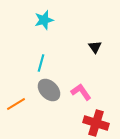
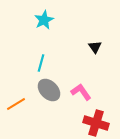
cyan star: rotated 12 degrees counterclockwise
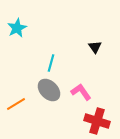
cyan star: moved 27 px left, 8 px down
cyan line: moved 10 px right
red cross: moved 1 px right, 2 px up
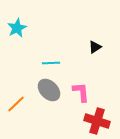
black triangle: rotated 32 degrees clockwise
cyan line: rotated 72 degrees clockwise
pink L-shape: rotated 30 degrees clockwise
orange line: rotated 12 degrees counterclockwise
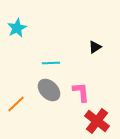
red cross: rotated 20 degrees clockwise
